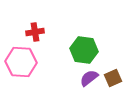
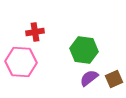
brown square: moved 1 px right, 1 px down
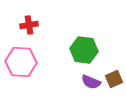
red cross: moved 6 px left, 7 px up
purple semicircle: moved 2 px right, 4 px down; rotated 120 degrees counterclockwise
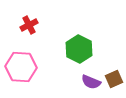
red cross: rotated 18 degrees counterclockwise
green hexagon: moved 5 px left, 1 px up; rotated 20 degrees clockwise
pink hexagon: moved 5 px down
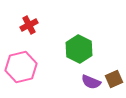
pink hexagon: rotated 16 degrees counterclockwise
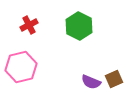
green hexagon: moved 23 px up
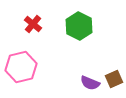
red cross: moved 4 px right, 1 px up; rotated 24 degrees counterclockwise
purple semicircle: moved 1 px left, 1 px down
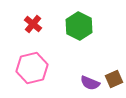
pink hexagon: moved 11 px right, 1 px down
